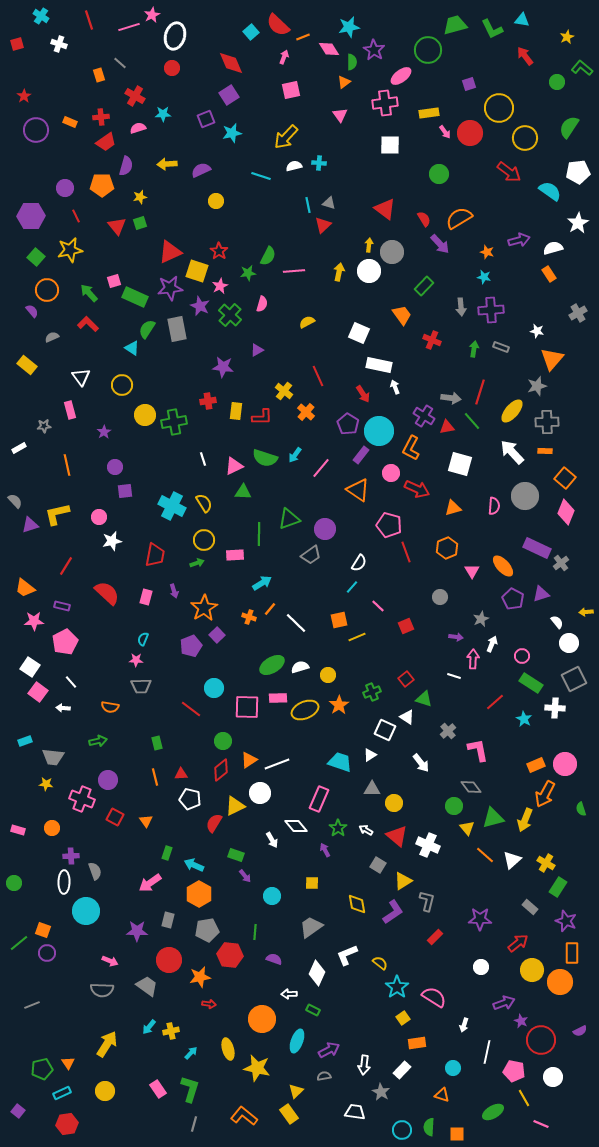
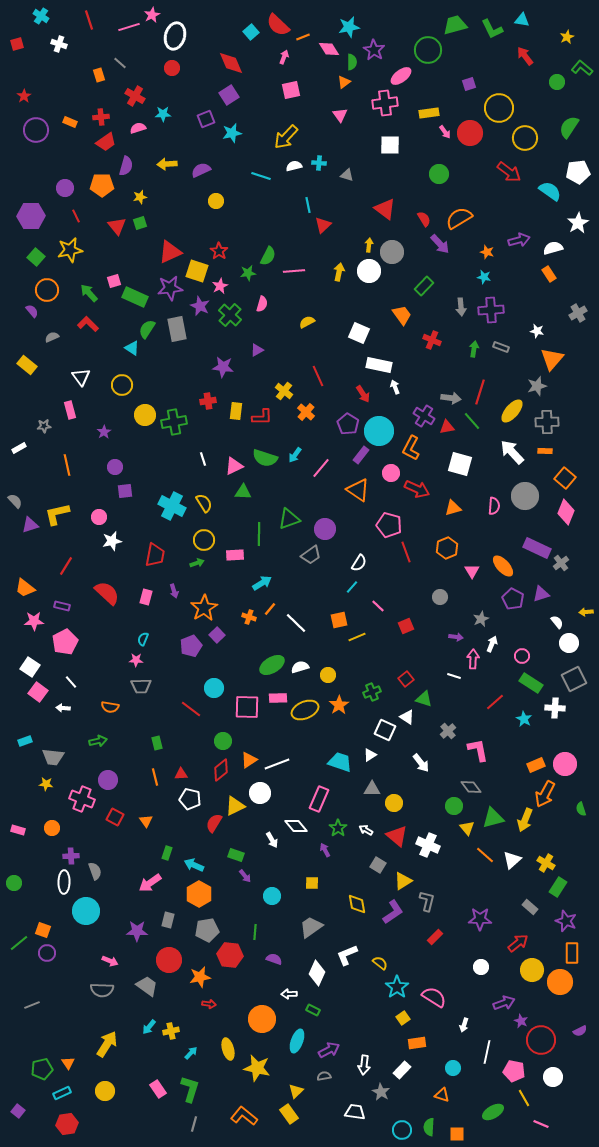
gray triangle at (329, 203): moved 18 px right, 28 px up
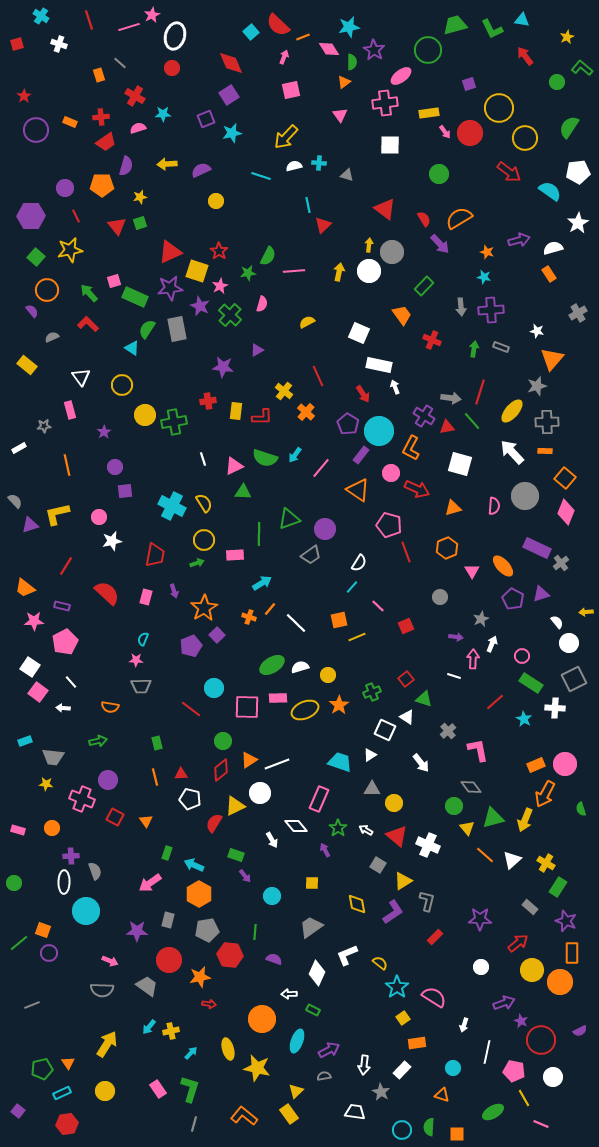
purple circle at (47, 953): moved 2 px right
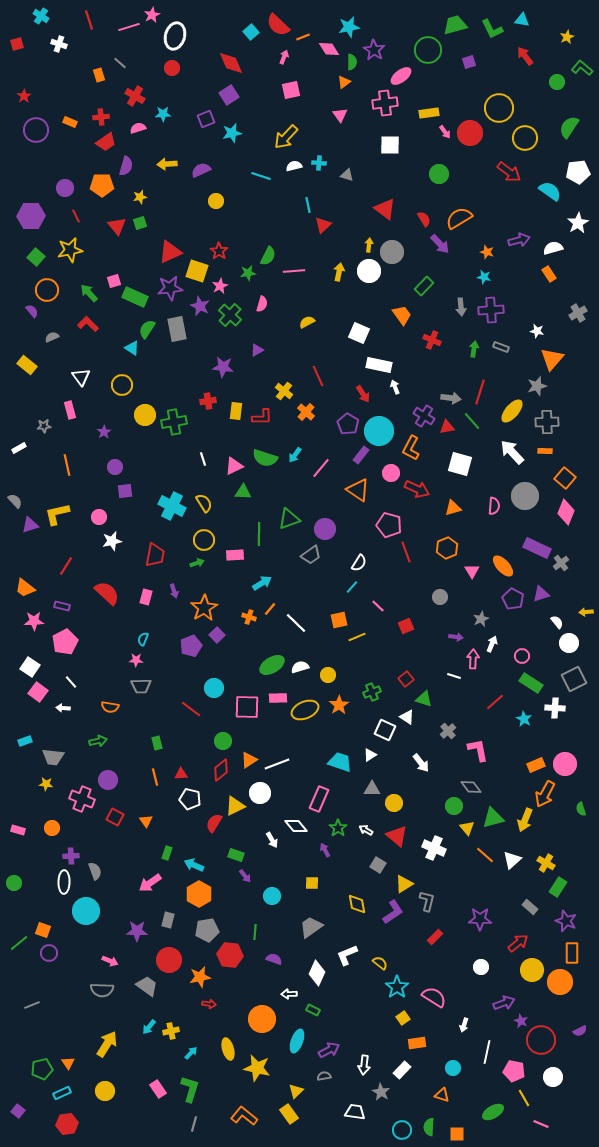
purple square at (469, 84): moved 22 px up
white cross at (428, 845): moved 6 px right, 3 px down
yellow triangle at (403, 881): moved 1 px right, 3 px down
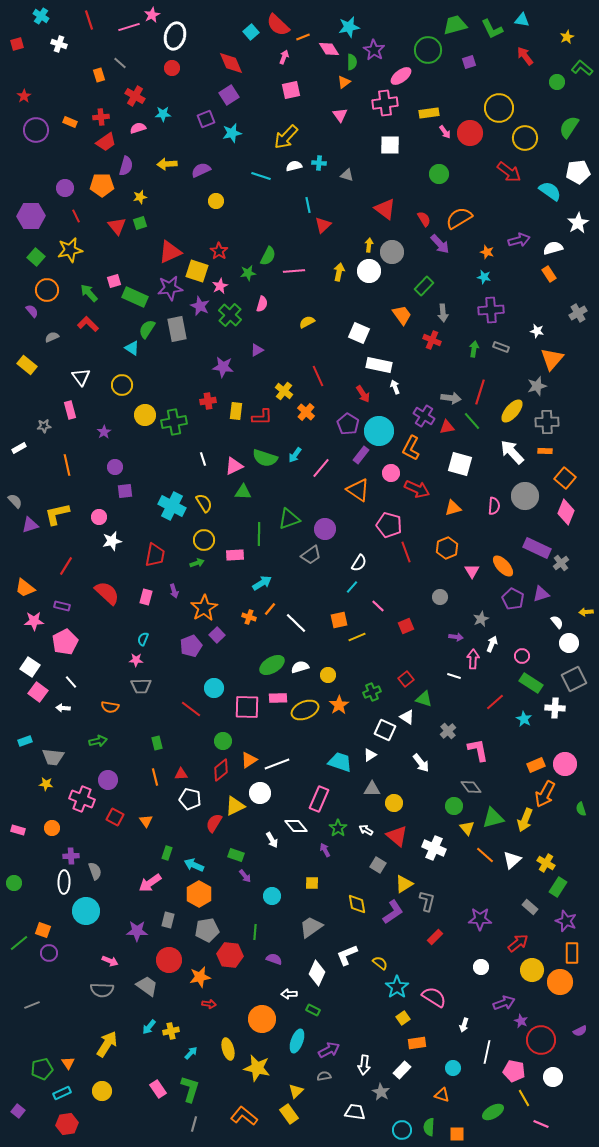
gray arrow at (461, 307): moved 18 px left, 6 px down
yellow circle at (105, 1091): moved 3 px left
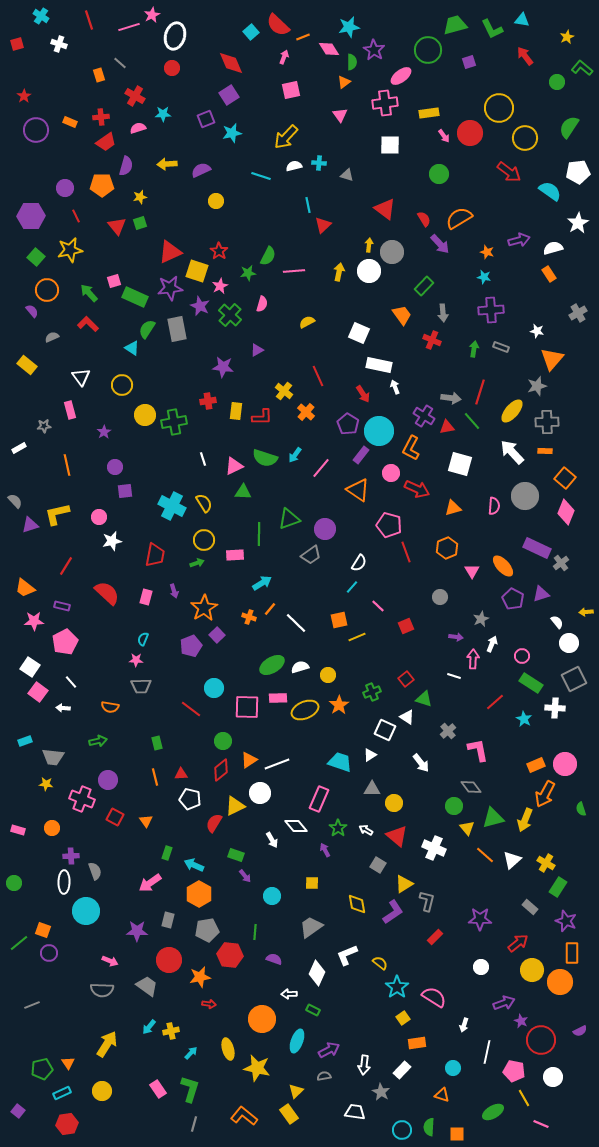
pink arrow at (445, 132): moved 1 px left, 4 px down
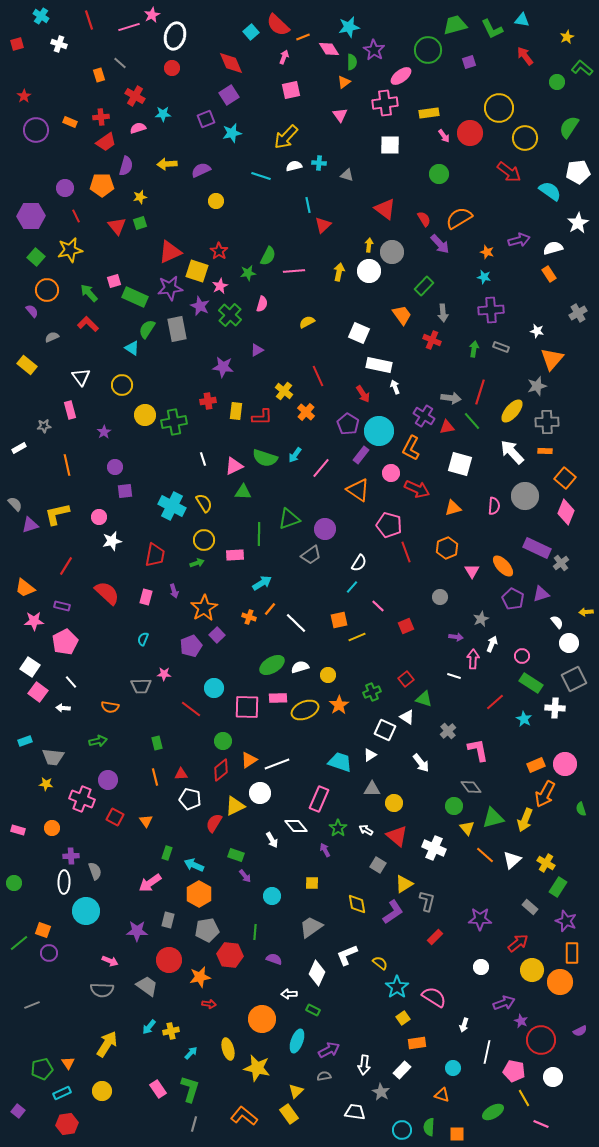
gray semicircle at (15, 501): moved 3 px down
pink star at (136, 660): moved 28 px right, 14 px down
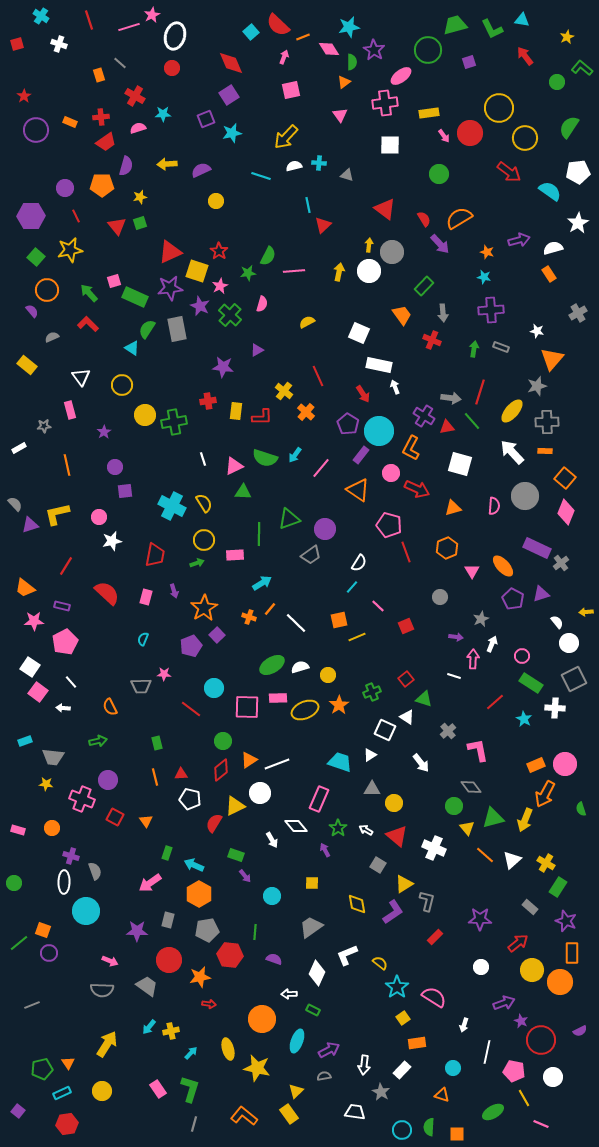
orange semicircle at (110, 707): rotated 54 degrees clockwise
purple cross at (71, 856): rotated 21 degrees clockwise
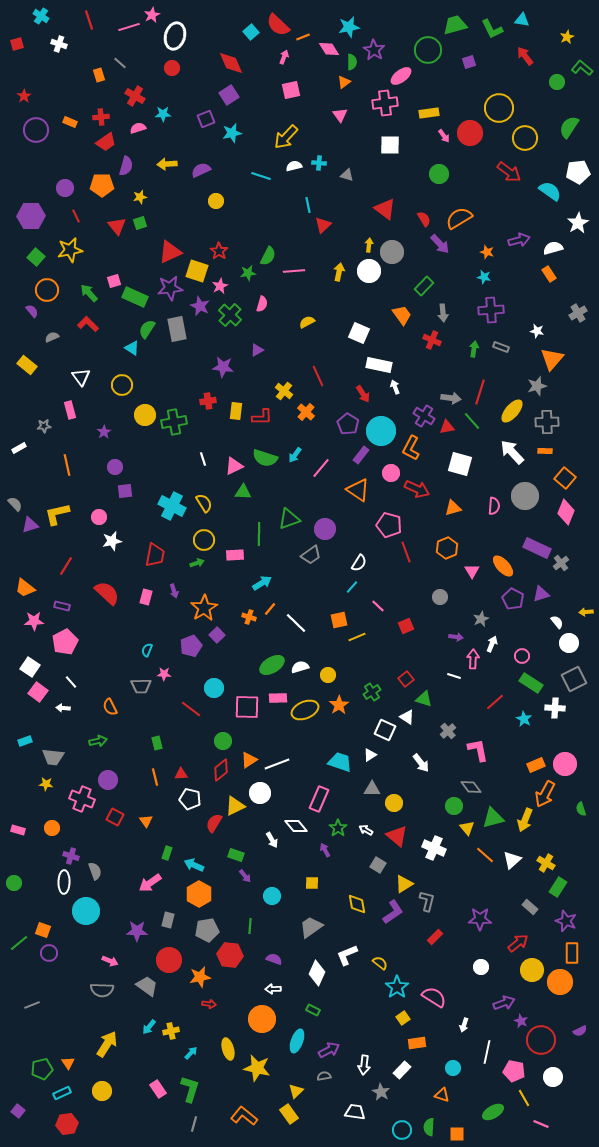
cyan circle at (379, 431): moved 2 px right
cyan semicircle at (143, 639): moved 4 px right, 11 px down
green cross at (372, 692): rotated 12 degrees counterclockwise
green line at (255, 932): moved 5 px left, 6 px up
white arrow at (289, 994): moved 16 px left, 5 px up
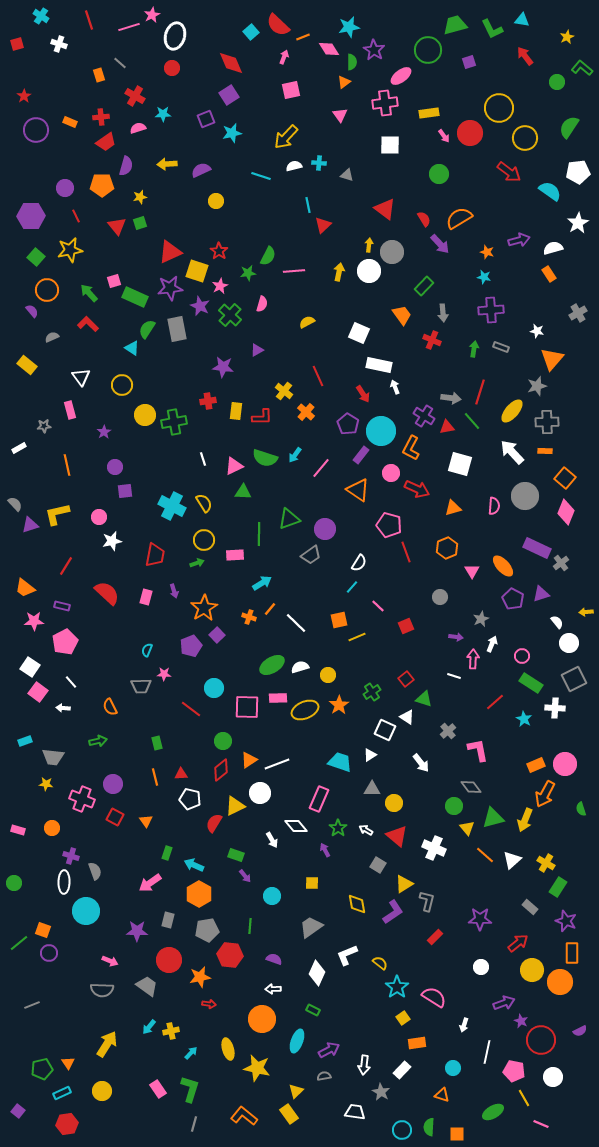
purple circle at (108, 780): moved 5 px right, 4 px down
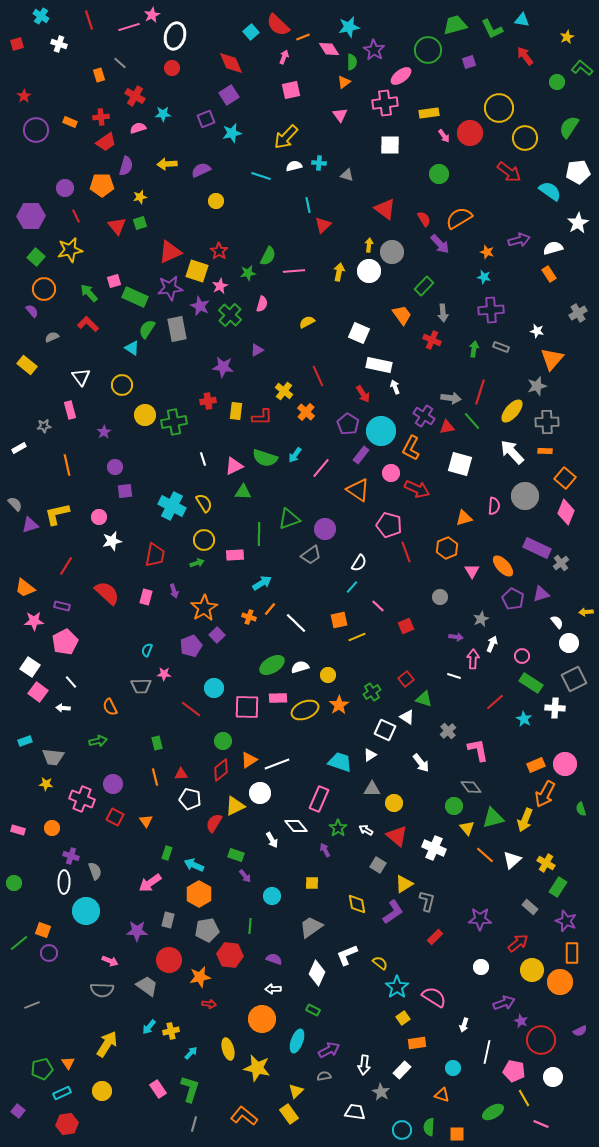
orange circle at (47, 290): moved 3 px left, 1 px up
orange triangle at (453, 508): moved 11 px right, 10 px down
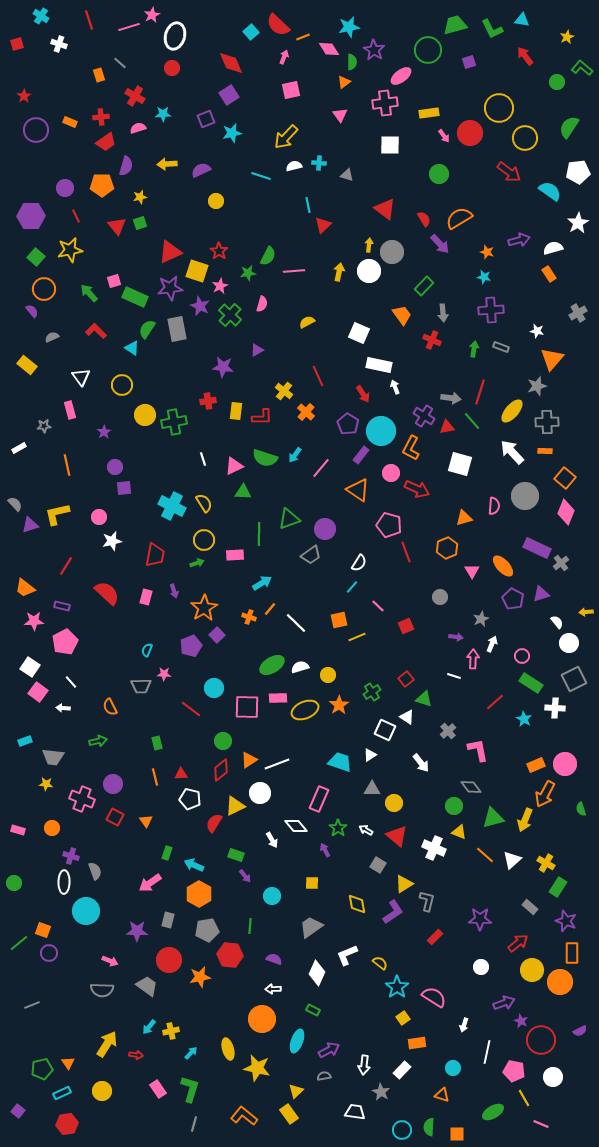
red L-shape at (88, 324): moved 8 px right, 7 px down
purple square at (125, 491): moved 1 px left, 3 px up
yellow triangle at (467, 828): moved 8 px left, 4 px down; rotated 28 degrees counterclockwise
red arrow at (209, 1004): moved 73 px left, 51 px down
